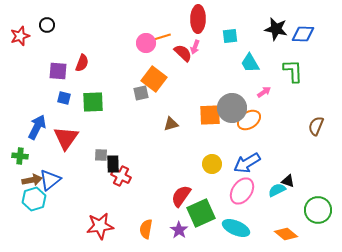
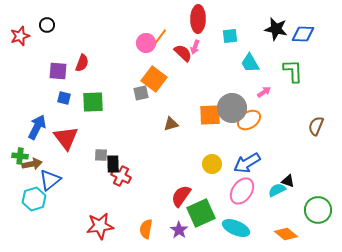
orange line at (162, 37): moved 2 px left; rotated 36 degrees counterclockwise
red triangle at (66, 138): rotated 12 degrees counterclockwise
brown arrow at (32, 180): moved 16 px up
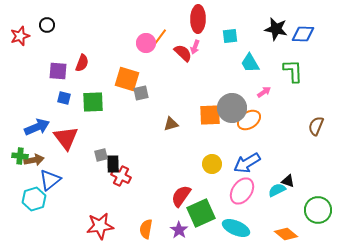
orange square at (154, 79): moved 27 px left; rotated 20 degrees counterclockwise
blue arrow at (37, 127): rotated 40 degrees clockwise
gray square at (101, 155): rotated 16 degrees counterclockwise
brown arrow at (32, 164): moved 2 px right, 4 px up
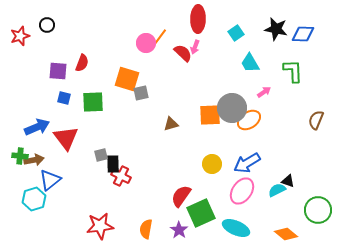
cyan square at (230, 36): moved 6 px right, 3 px up; rotated 28 degrees counterclockwise
brown semicircle at (316, 126): moved 6 px up
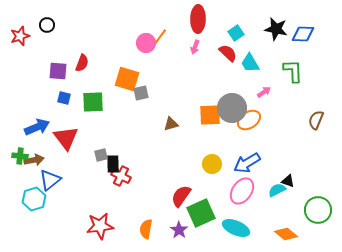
red semicircle at (183, 53): moved 45 px right
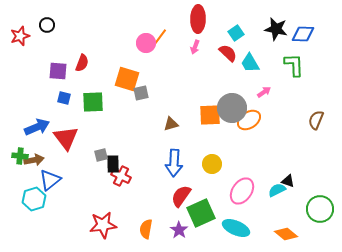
green L-shape at (293, 71): moved 1 px right, 6 px up
blue arrow at (247, 163): moved 73 px left; rotated 56 degrees counterclockwise
green circle at (318, 210): moved 2 px right, 1 px up
red star at (100, 226): moved 3 px right, 1 px up
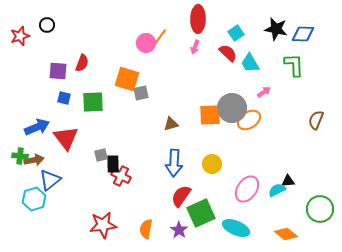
black triangle at (288, 181): rotated 24 degrees counterclockwise
pink ellipse at (242, 191): moved 5 px right, 2 px up
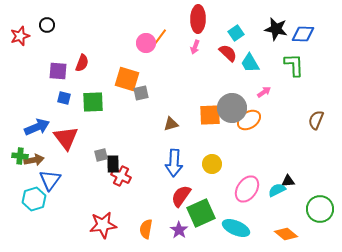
blue triangle at (50, 180): rotated 15 degrees counterclockwise
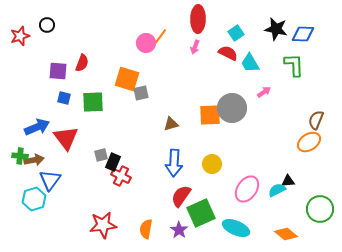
red semicircle at (228, 53): rotated 18 degrees counterclockwise
orange ellipse at (249, 120): moved 60 px right, 22 px down
black rectangle at (113, 164): moved 2 px up; rotated 24 degrees clockwise
